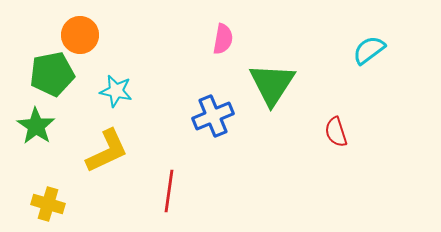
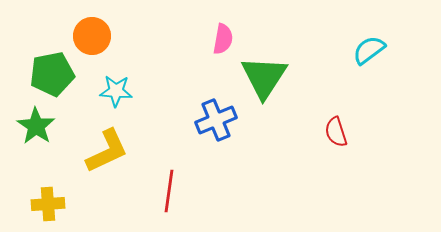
orange circle: moved 12 px right, 1 px down
green triangle: moved 8 px left, 7 px up
cyan star: rotated 8 degrees counterclockwise
blue cross: moved 3 px right, 4 px down
yellow cross: rotated 20 degrees counterclockwise
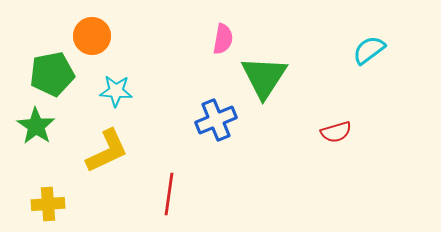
red semicircle: rotated 88 degrees counterclockwise
red line: moved 3 px down
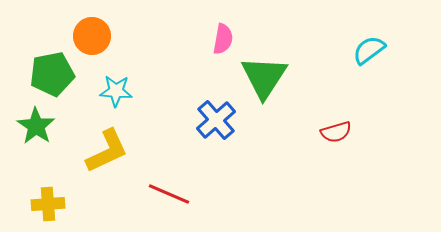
blue cross: rotated 18 degrees counterclockwise
red line: rotated 75 degrees counterclockwise
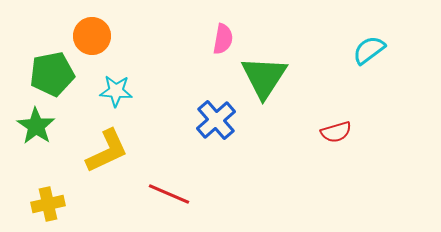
yellow cross: rotated 8 degrees counterclockwise
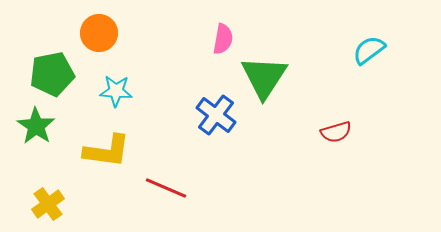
orange circle: moved 7 px right, 3 px up
blue cross: moved 5 px up; rotated 12 degrees counterclockwise
yellow L-shape: rotated 33 degrees clockwise
red line: moved 3 px left, 6 px up
yellow cross: rotated 24 degrees counterclockwise
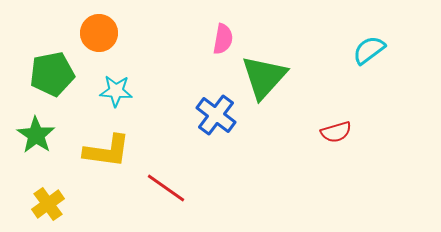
green triangle: rotated 9 degrees clockwise
green star: moved 9 px down
red line: rotated 12 degrees clockwise
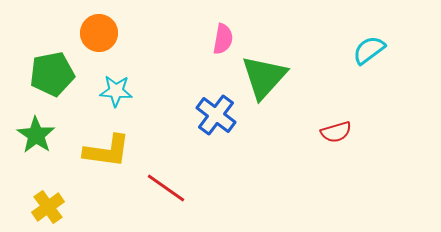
yellow cross: moved 3 px down
